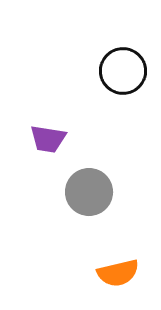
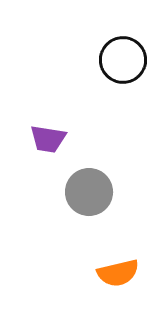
black circle: moved 11 px up
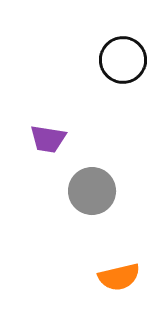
gray circle: moved 3 px right, 1 px up
orange semicircle: moved 1 px right, 4 px down
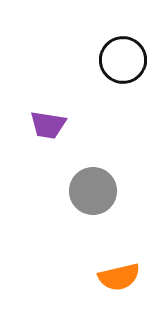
purple trapezoid: moved 14 px up
gray circle: moved 1 px right
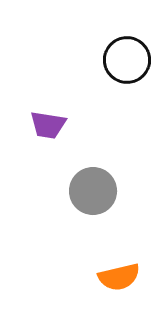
black circle: moved 4 px right
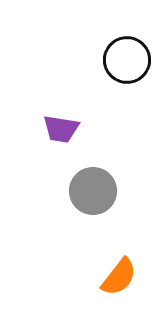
purple trapezoid: moved 13 px right, 4 px down
orange semicircle: rotated 39 degrees counterclockwise
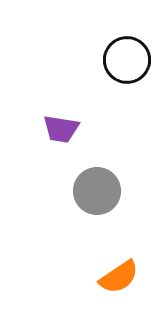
gray circle: moved 4 px right
orange semicircle: rotated 18 degrees clockwise
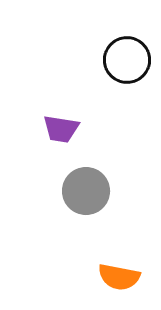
gray circle: moved 11 px left
orange semicircle: rotated 45 degrees clockwise
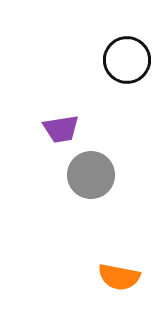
purple trapezoid: rotated 18 degrees counterclockwise
gray circle: moved 5 px right, 16 px up
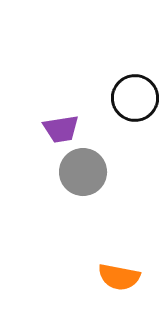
black circle: moved 8 px right, 38 px down
gray circle: moved 8 px left, 3 px up
